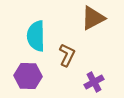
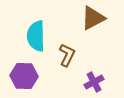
purple hexagon: moved 4 px left
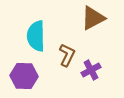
purple cross: moved 3 px left, 12 px up
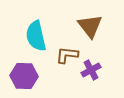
brown triangle: moved 3 px left, 8 px down; rotated 40 degrees counterclockwise
cyan semicircle: rotated 12 degrees counterclockwise
brown L-shape: rotated 110 degrees counterclockwise
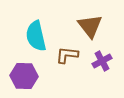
purple cross: moved 11 px right, 9 px up
